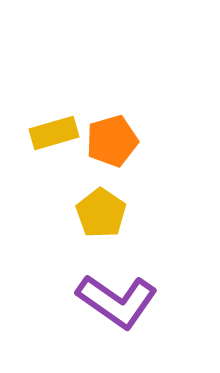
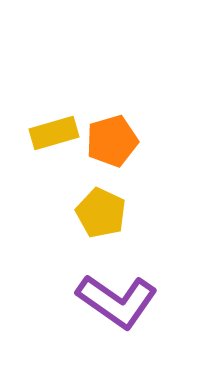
yellow pentagon: rotated 9 degrees counterclockwise
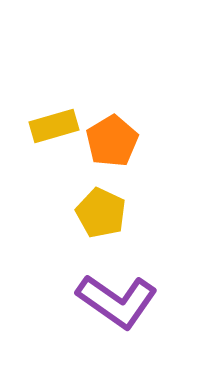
yellow rectangle: moved 7 px up
orange pentagon: rotated 15 degrees counterclockwise
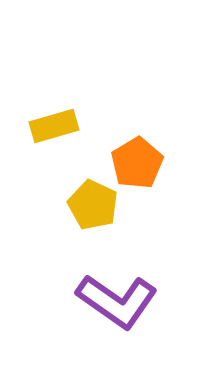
orange pentagon: moved 25 px right, 22 px down
yellow pentagon: moved 8 px left, 8 px up
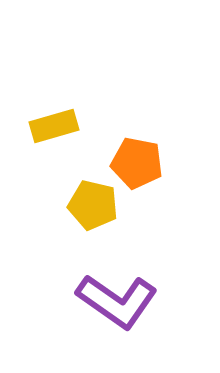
orange pentagon: rotated 30 degrees counterclockwise
yellow pentagon: rotated 12 degrees counterclockwise
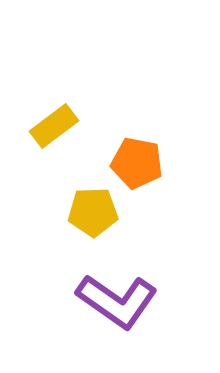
yellow rectangle: rotated 21 degrees counterclockwise
yellow pentagon: moved 7 px down; rotated 15 degrees counterclockwise
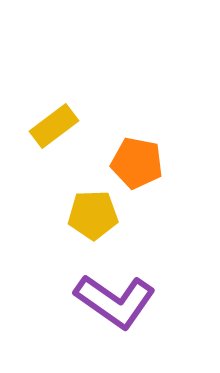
yellow pentagon: moved 3 px down
purple L-shape: moved 2 px left
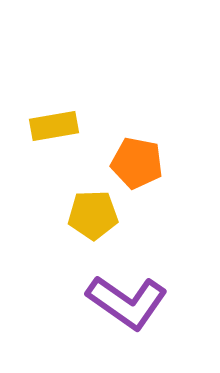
yellow rectangle: rotated 27 degrees clockwise
purple L-shape: moved 12 px right, 1 px down
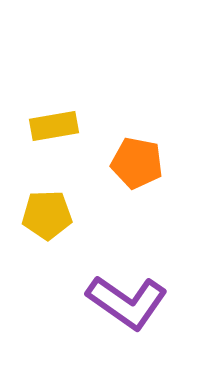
yellow pentagon: moved 46 px left
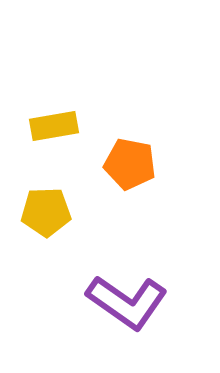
orange pentagon: moved 7 px left, 1 px down
yellow pentagon: moved 1 px left, 3 px up
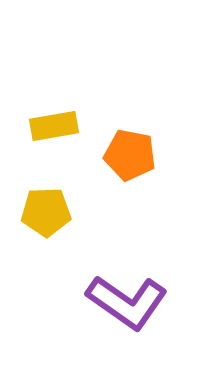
orange pentagon: moved 9 px up
